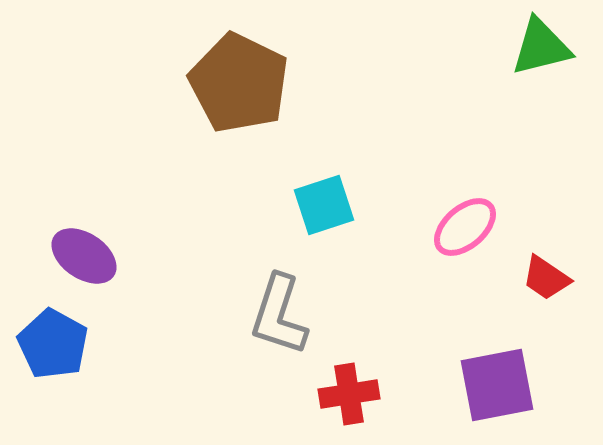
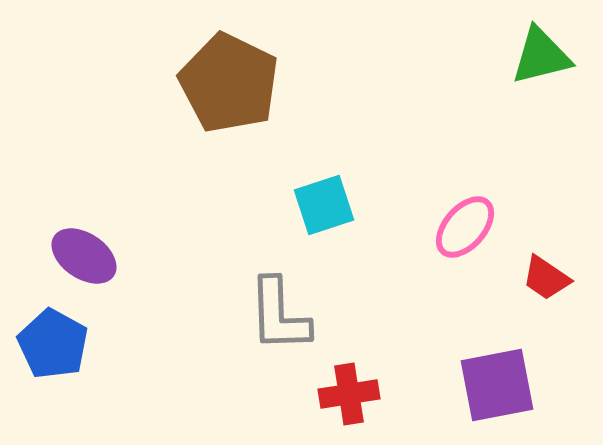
green triangle: moved 9 px down
brown pentagon: moved 10 px left
pink ellipse: rotated 8 degrees counterclockwise
gray L-shape: rotated 20 degrees counterclockwise
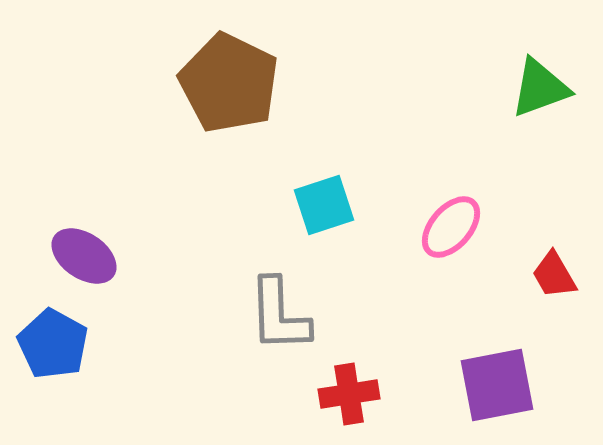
green triangle: moved 1 px left, 32 px down; rotated 6 degrees counterclockwise
pink ellipse: moved 14 px left
red trapezoid: moved 8 px right, 3 px up; rotated 26 degrees clockwise
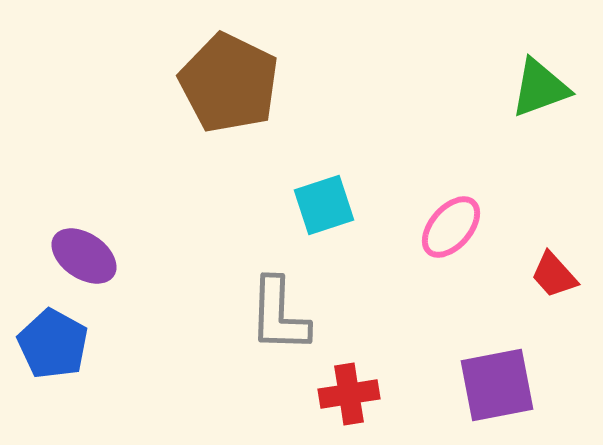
red trapezoid: rotated 12 degrees counterclockwise
gray L-shape: rotated 4 degrees clockwise
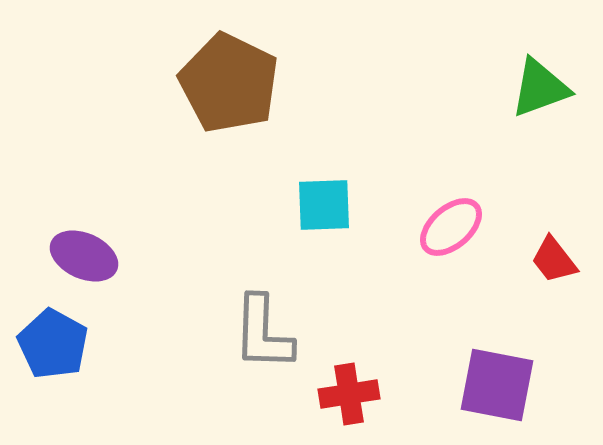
cyan square: rotated 16 degrees clockwise
pink ellipse: rotated 8 degrees clockwise
purple ellipse: rotated 10 degrees counterclockwise
red trapezoid: moved 15 px up; rotated 4 degrees clockwise
gray L-shape: moved 16 px left, 18 px down
purple square: rotated 22 degrees clockwise
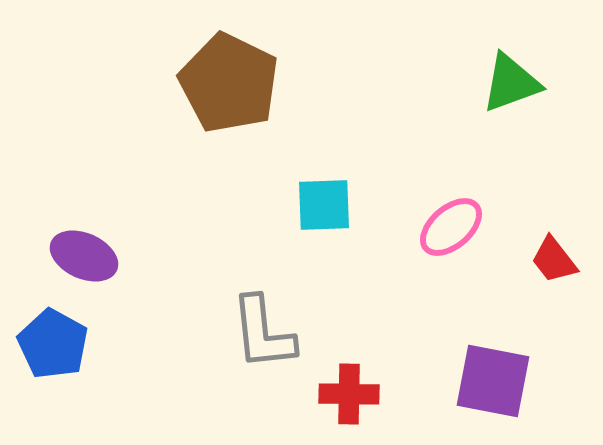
green triangle: moved 29 px left, 5 px up
gray L-shape: rotated 8 degrees counterclockwise
purple square: moved 4 px left, 4 px up
red cross: rotated 10 degrees clockwise
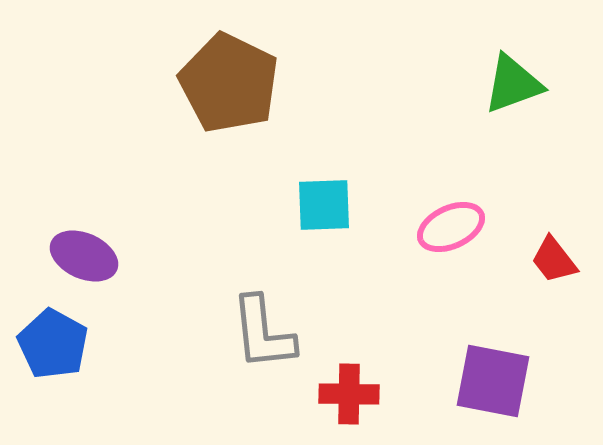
green triangle: moved 2 px right, 1 px down
pink ellipse: rotated 16 degrees clockwise
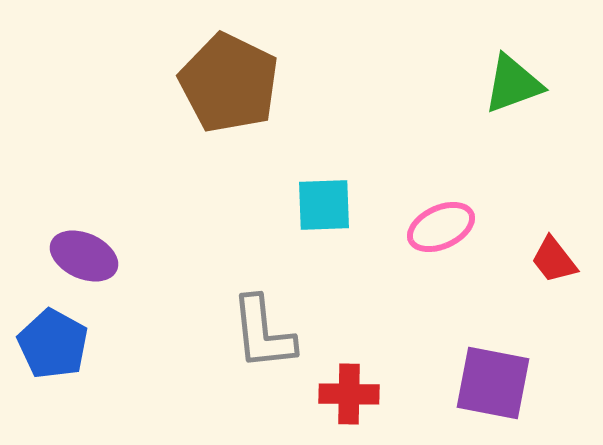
pink ellipse: moved 10 px left
purple square: moved 2 px down
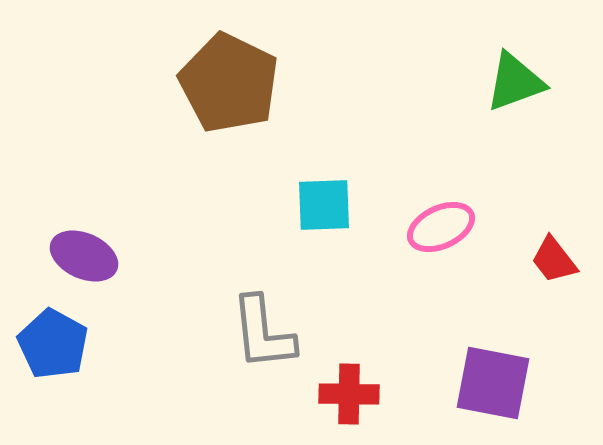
green triangle: moved 2 px right, 2 px up
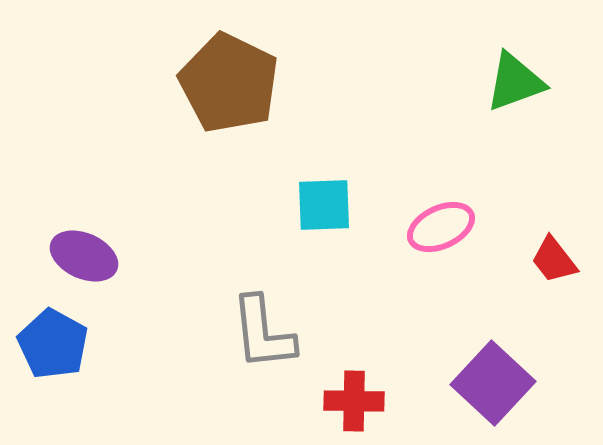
purple square: rotated 32 degrees clockwise
red cross: moved 5 px right, 7 px down
